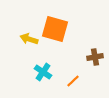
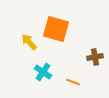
orange square: moved 1 px right
yellow arrow: moved 3 px down; rotated 30 degrees clockwise
orange line: moved 1 px down; rotated 64 degrees clockwise
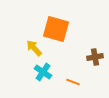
yellow arrow: moved 5 px right, 6 px down
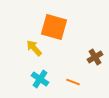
orange square: moved 2 px left, 2 px up
brown cross: rotated 21 degrees counterclockwise
cyan cross: moved 3 px left, 7 px down
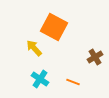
orange square: rotated 12 degrees clockwise
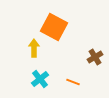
yellow arrow: rotated 42 degrees clockwise
cyan cross: rotated 18 degrees clockwise
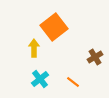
orange square: rotated 24 degrees clockwise
orange line: rotated 16 degrees clockwise
